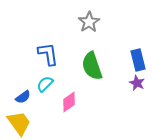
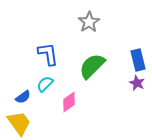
green semicircle: rotated 64 degrees clockwise
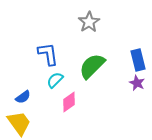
cyan semicircle: moved 10 px right, 4 px up
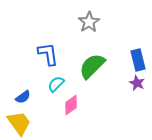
cyan semicircle: moved 1 px right, 4 px down
pink diamond: moved 2 px right, 3 px down
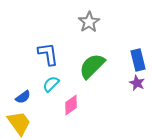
cyan semicircle: moved 5 px left
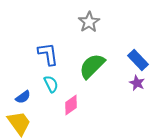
blue rectangle: rotated 30 degrees counterclockwise
cyan semicircle: rotated 108 degrees clockwise
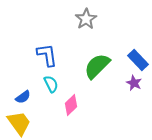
gray star: moved 3 px left, 3 px up
blue L-shape: moved 1 px left, 1 px down
green semicircle: moved 5 px right
purple star: moved 3 px left
pink diamond: rotated 10 degrees counterclockwise
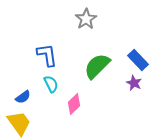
pink diamond: moved 3 px right, 1 px up
